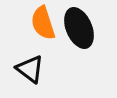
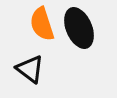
orange semicircle: moved 1 px left, 1 px down
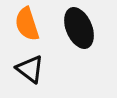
orange semicircle: moved 15 px left
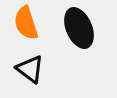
orange semicircle: moved 1 px left, 1 px up
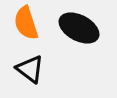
black ellipse: rotated 39 degrees counterclockwise
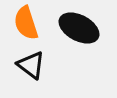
black triangle: moved 1 px right, 4 px up
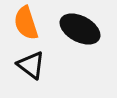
black ellipse: moved 1 px right, 1 px down
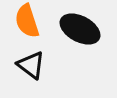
orange semicircle: moved 1 px right, 2 px up
